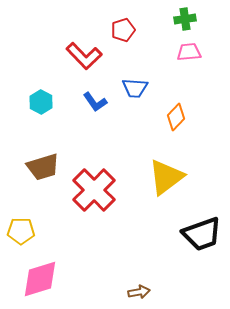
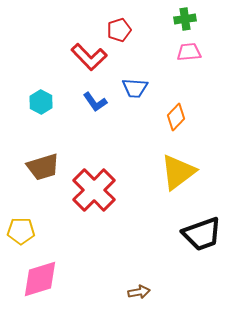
red pentagon: moved 4 px left
red L-shape: moved 5 px right, 1 px down
yellow triangle: moved 12 px right, 5 px up
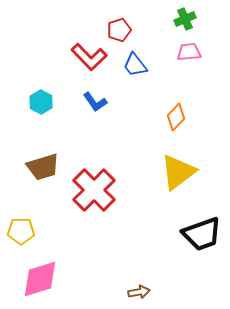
green cross: rotated 15 degrees counterclockwise
blue trapezoid: moved 23 px up; rotated 48 degrees clockwise
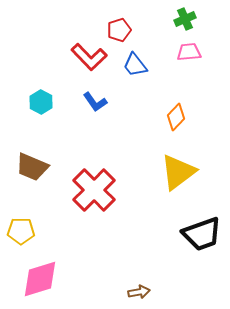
brown trapezoid: moved 11 px left; rotated 40 degrees clockwise
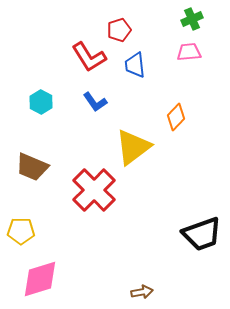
green cross: moved 7 px right
red L-shape: rotated 12 degrees clockwise
blue trapezoid: rotated 32 degrees clockwise
yellow triangle: moved 45 px left, 25 px up
brown arrow: moved 3 px right
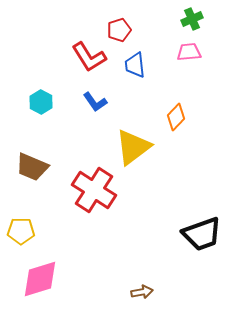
red cross: rotated 12 degrees counterclockwise
